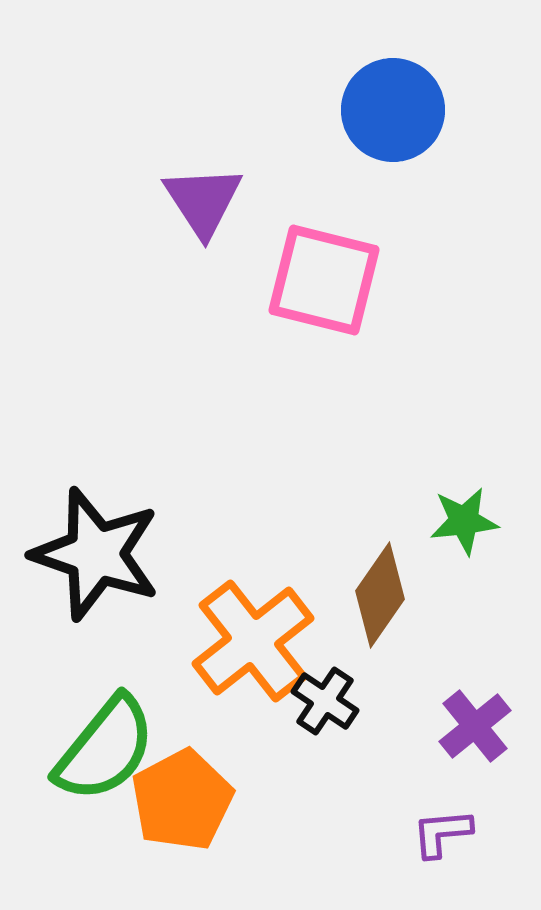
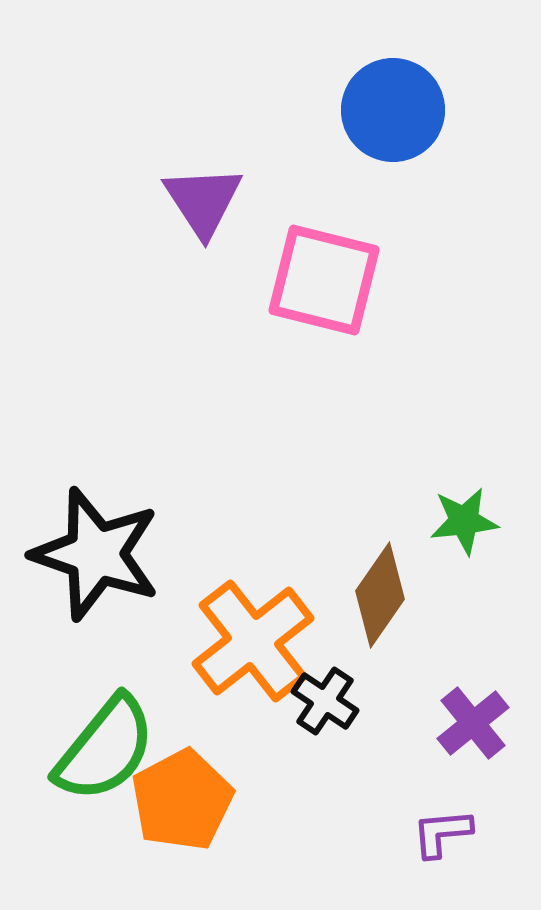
purple cross: moved 2 px left, 3 px up
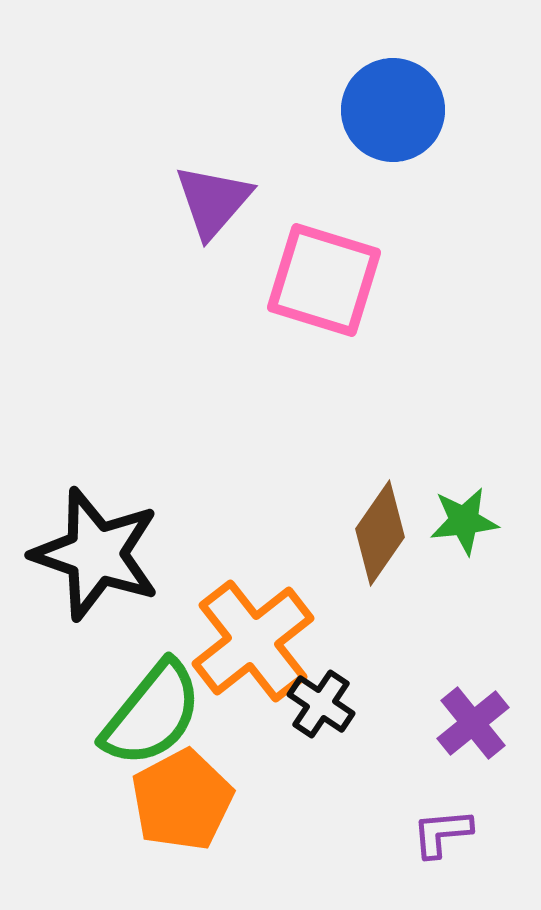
purple triangle: moved 10 px right; rotated 14 degrees clockwise
pink square: rotated 3 degrees clockwise
brown diamond: moved 62 px up
black cross: moved 4 px left, 3 px down
green semicircle: moved 47 px right, 35 px up
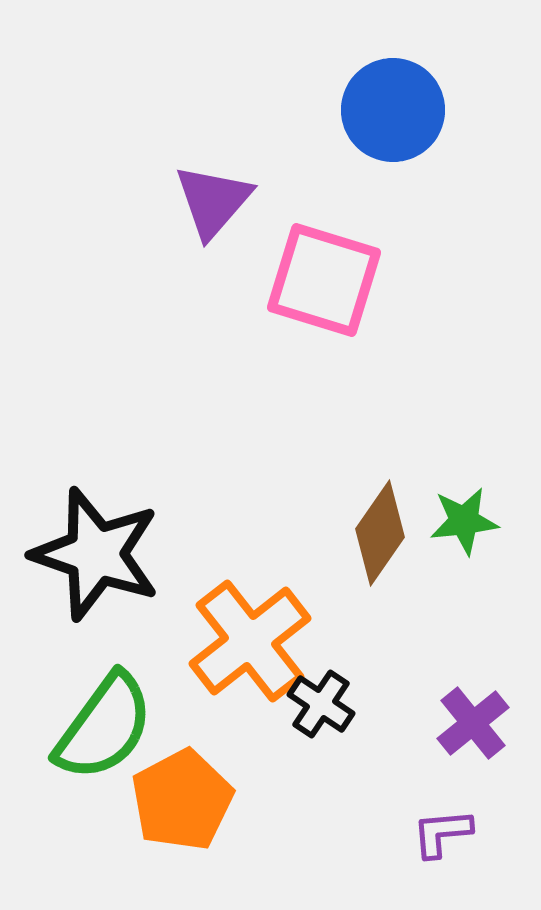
orange cross: moved 3 px left
green semicircle: moved 48 px left, 13 px down; rotated 3 degrees counterclockwise
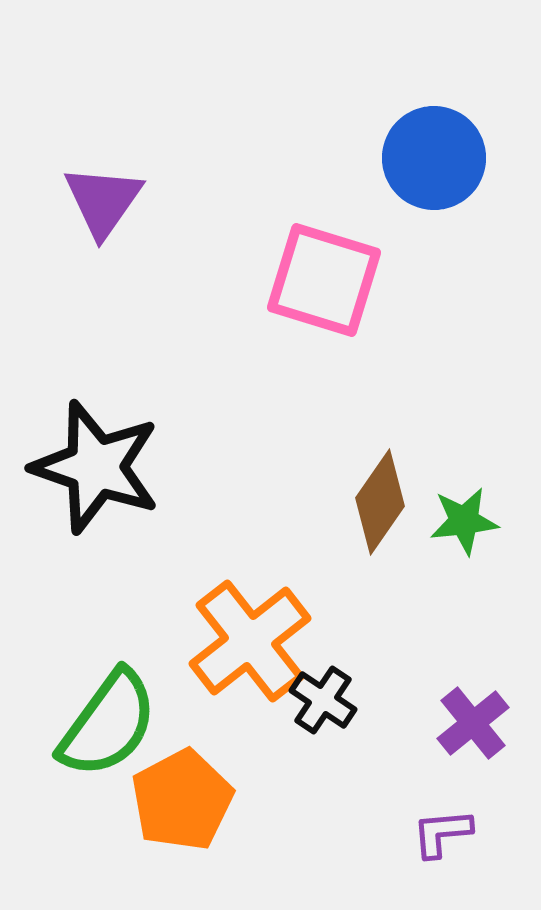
blue circle: moved 41 px right, 48 px down
purple triangle: moved 110 px left; rotated 6 degrees counterclockwise
brown diamond: moved 31 px up
black star: moved 87 px up
black cross: moved 2 px right, 4 px up
green semicircle: moved 4 px right, 3 px up
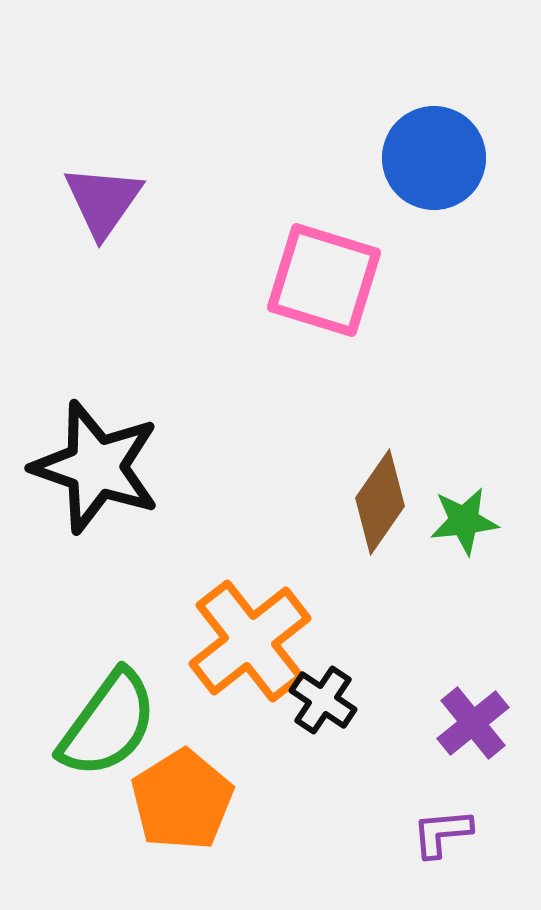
orange pentagon: rotated 4 degrees counterclockwise
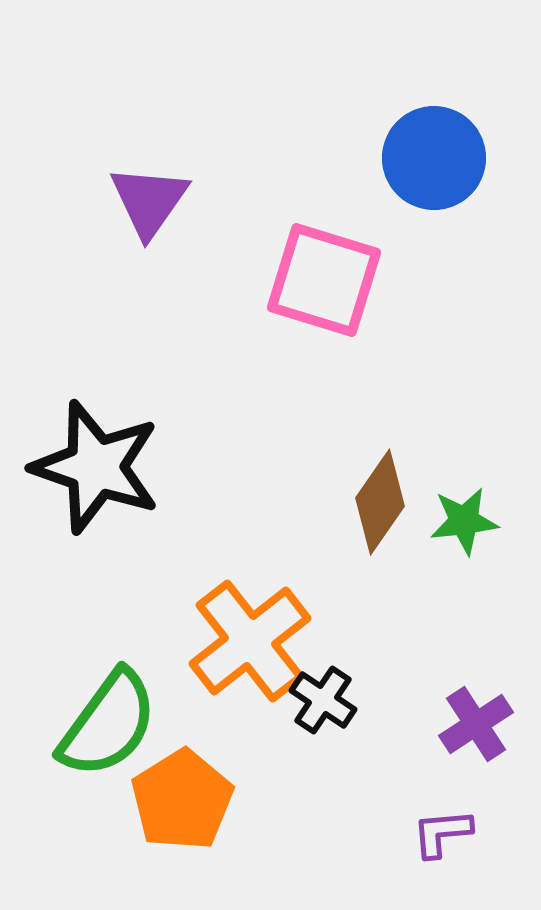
purple triangle: moved 46 px right
purple cross: moved 3 px right, 1 px down; rotated 6 degrees clockwise
